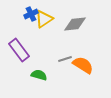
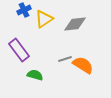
blue cross: moved 7 px left, 4 px up
green semicircle: moved 4 px left
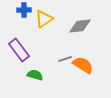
blue cross: rotated 24 degrees clockwise
gray diamond: moved 5 px right, 2 px down
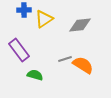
gray diamond: moved 1 px up
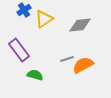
blue cross: rotated 32 degrees counterclockwise
gray line: moved 2 px right
orange semicircle: rotated 60 degrees counterclockwise
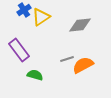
yellow triangle: moved 3 px left, 2 px up
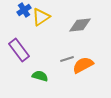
green semicircle: moved 5 px right, 1 px down
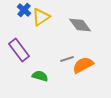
blue cross: rotated 16 degrees counterclockwise
gray diamond: rotated 60 degrees clockwise
